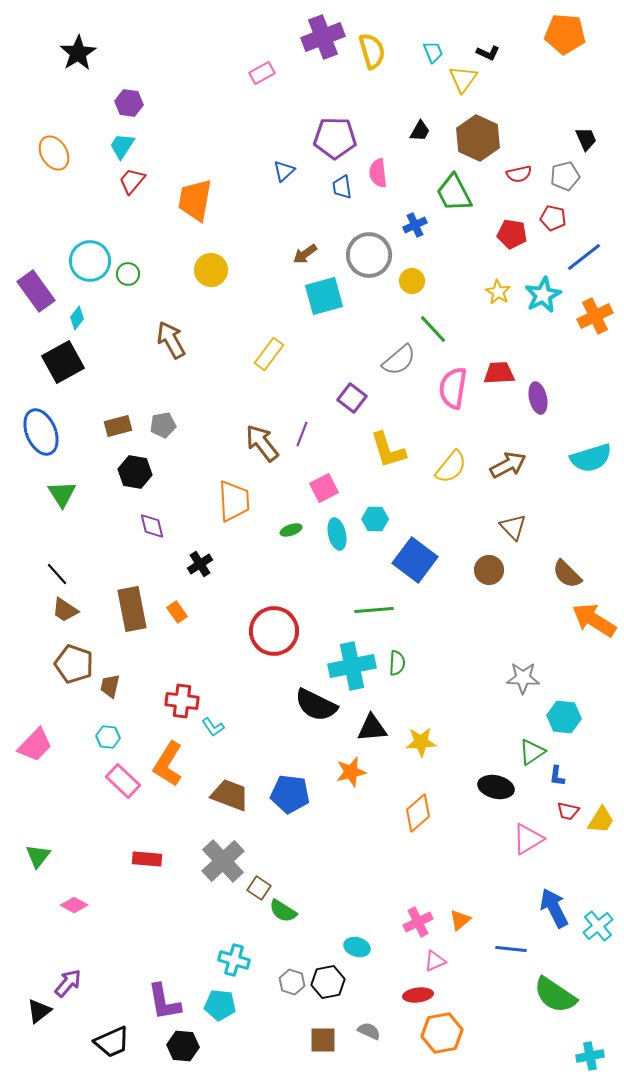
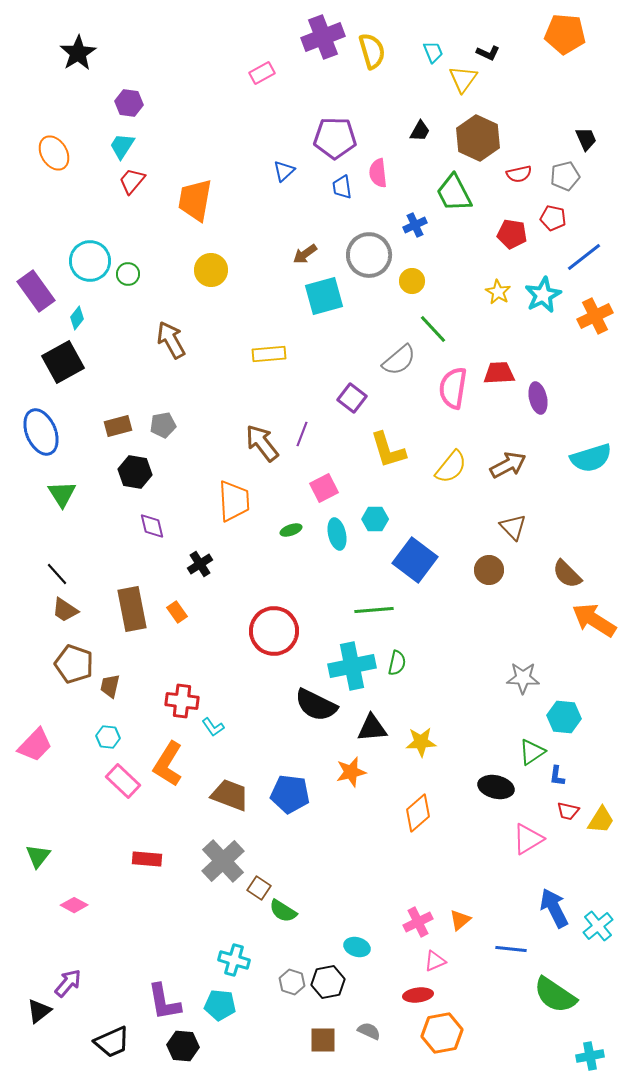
yellow rectangle at (269, 354): rotated 48 degrees clockwise
green semicircle at (397, 663): rotated 10 degrees clockwise
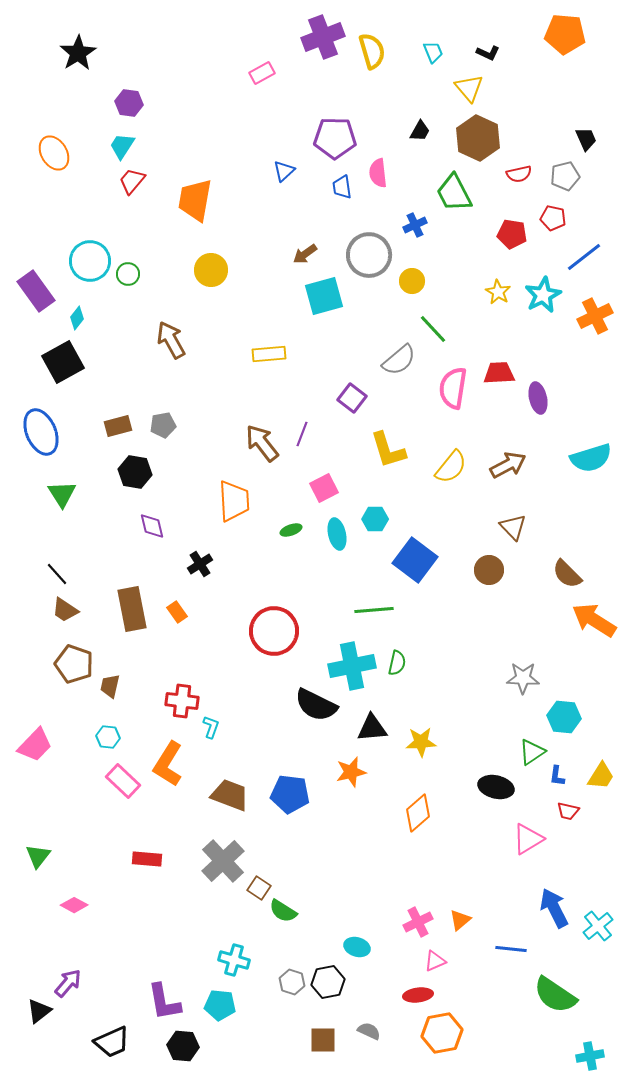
yellow triangle at (463, 79): moved 6 px right, 9 px down; rotated 16 degrees counterclockwise
cyan L-shape at (213, 727): moved 2 px left; rotated 125 degrees counterclockwise
yellow trapezoid at (601, 820): moved 44 px up
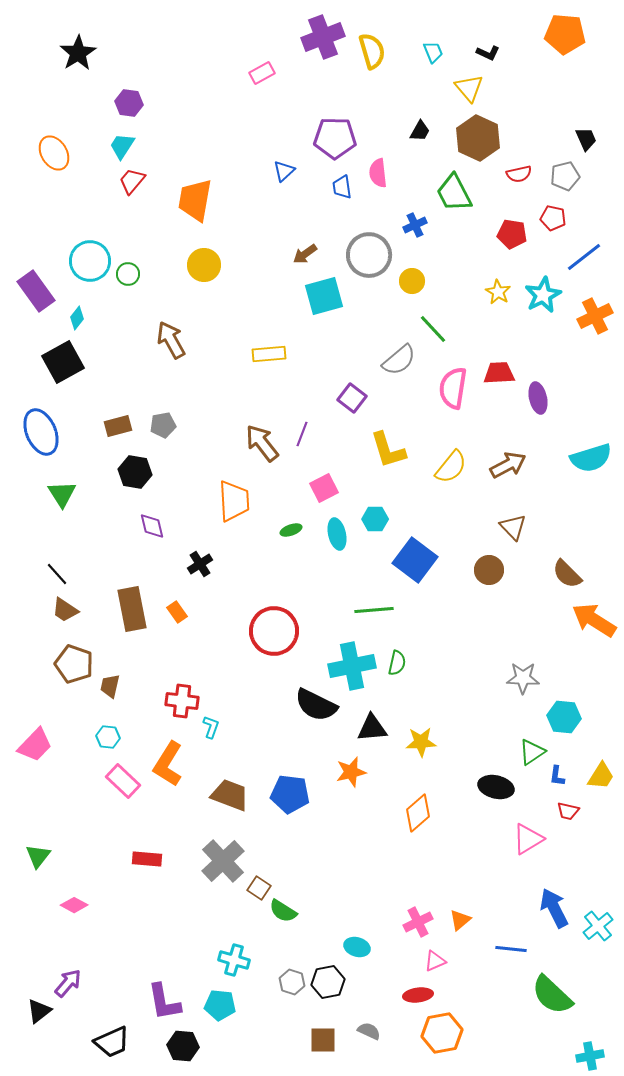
yellow circle at (211, 270): moved 7 px left, 5 px up
green semicircle at (555, 995): moved 3 px left; rotated 9 degrees clockwise
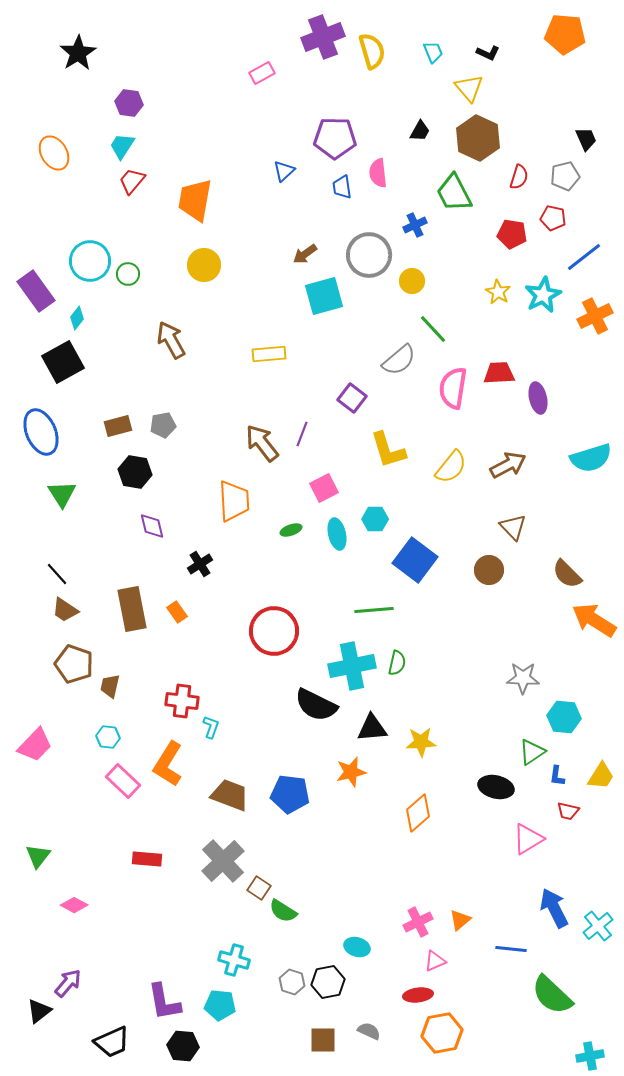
red semicircle at (519, 174): moved 3 px down; rotated 60 degrees counterclockwise
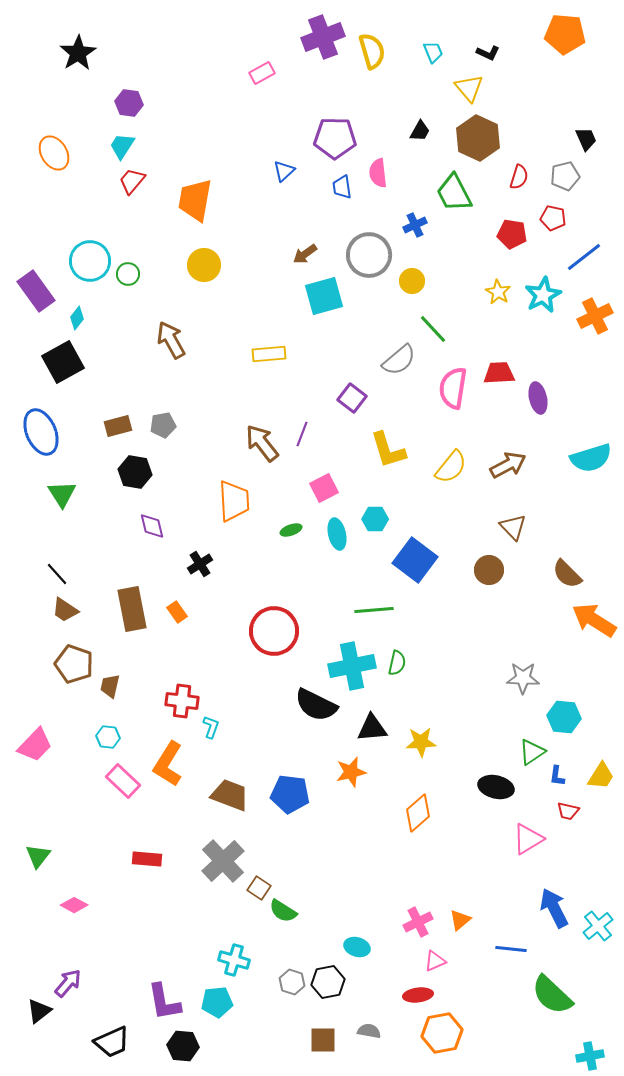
cyan pentagon at (220, 1005): moved 3 px left, 3 px up; rotated 12 degrees counterclockwise
gray semicircle at (369, 1031): rotated 15 degrees counterclockwise
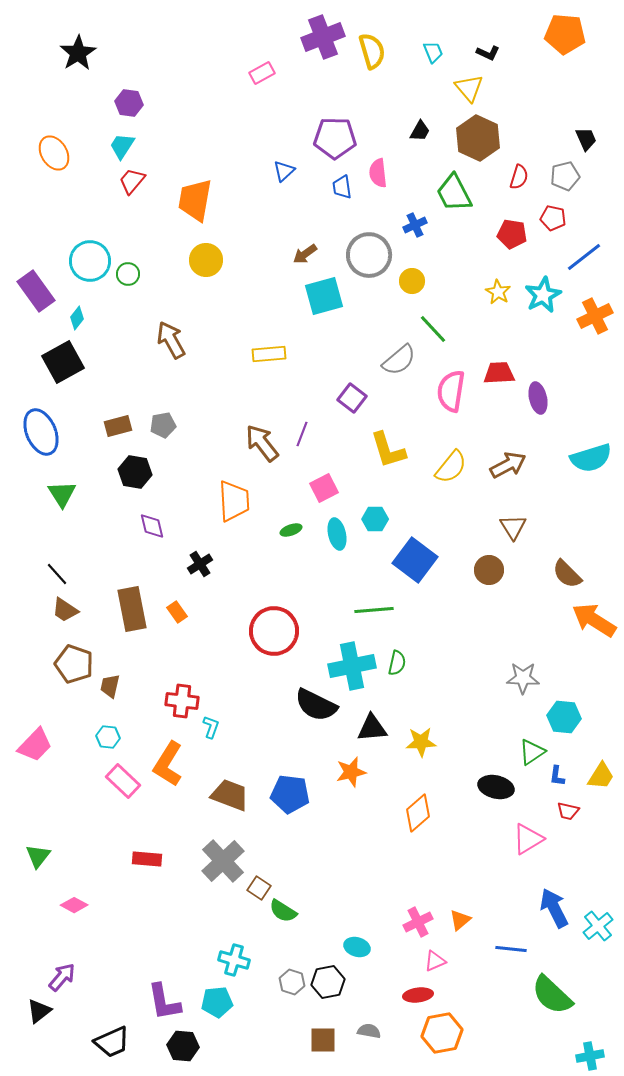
yellow circle at (204, 265): moved 2 px right, 5 px up
pink semicircle at (453, 388): moved 2 px left, 3 px down
brown triangle at (513, 527): rotated 12 degrees clockwise
purple arrow at (68, 983): moved 6 px left, 6 px up
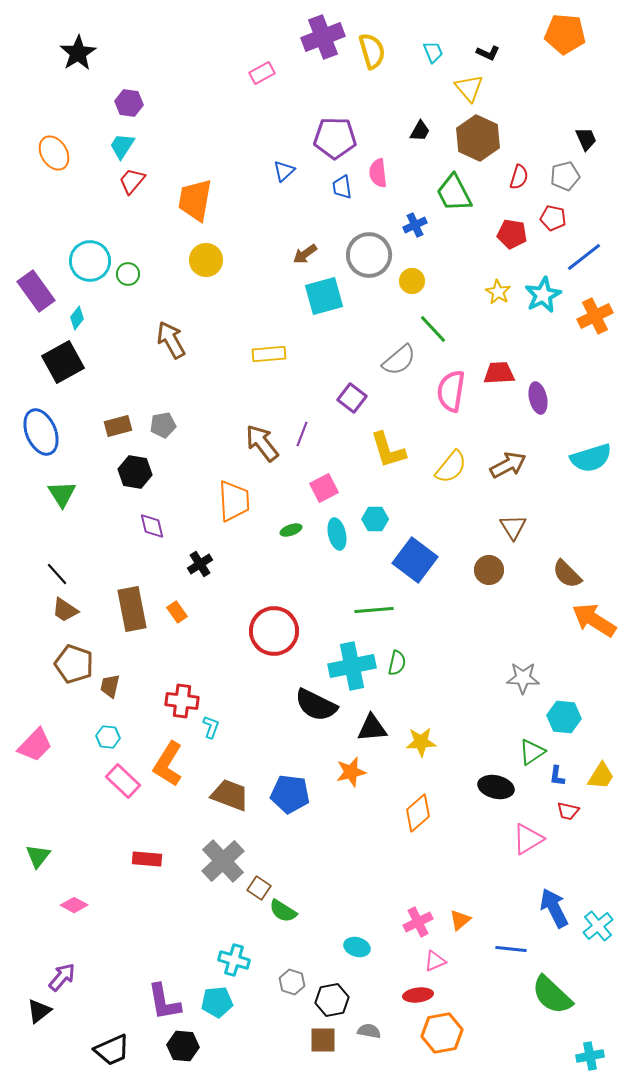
black hexagon at (328, 982): moved 4 px right, 18 px down
black trapezoid at (112, 1042): moved 8 px down
